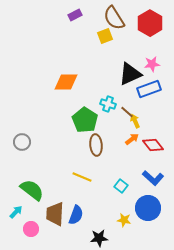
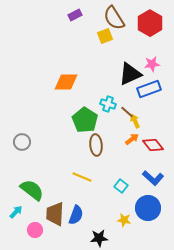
pink circle: moved 4 px right, 1 px down
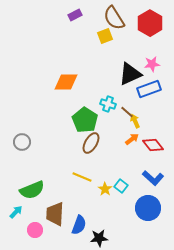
brown ellipse: moved 5 px left, 2 px up; rotated 35 degrees clockwise
green semicircle: rotated 120 degrees clockwise
blue semicircle: moved 3 px right, 10 px down
yellow star: moved 19 px left, 31 px up; rotated 24 degrees clockwise
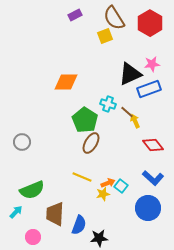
orange arrow: moved 24 px left, 44 px down; rotated 16 degrees clockwise
yellow star: moved 2 px left, 5 px down; rotated 24 degrees clockwise
pink circle: moved 2 px left, 7 px down
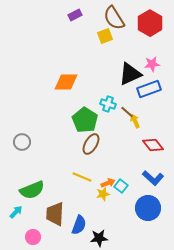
brown ellipse: moved 1 px down
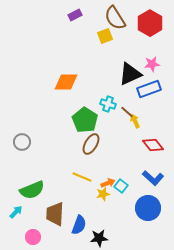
brown semicircle: moved 1 px right
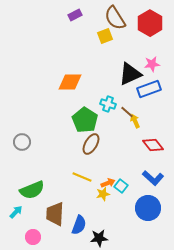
orange diamond: moved 4 px right
